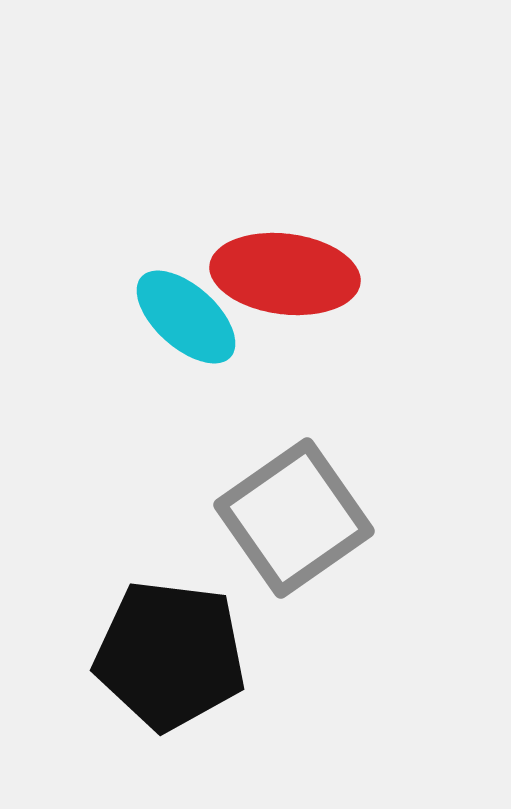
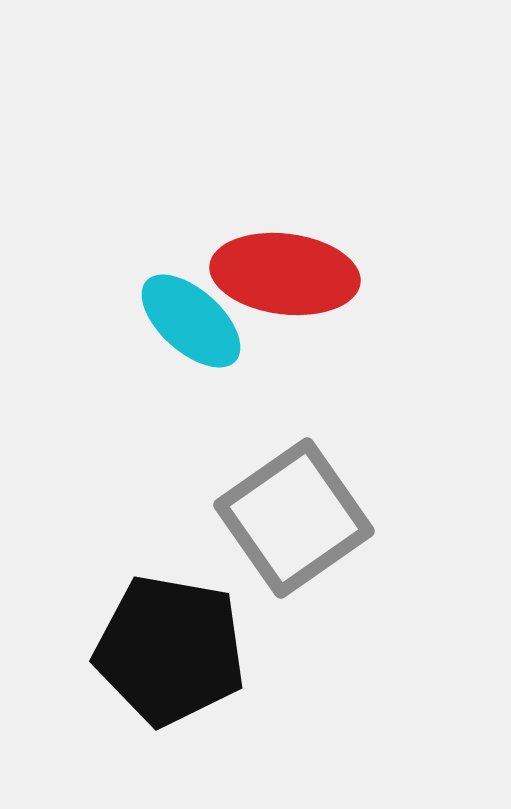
cyan ellipse: moved 5 px right, 4 px down
black pentagon: moved 5 px up; rotated 3 degrees clockwise
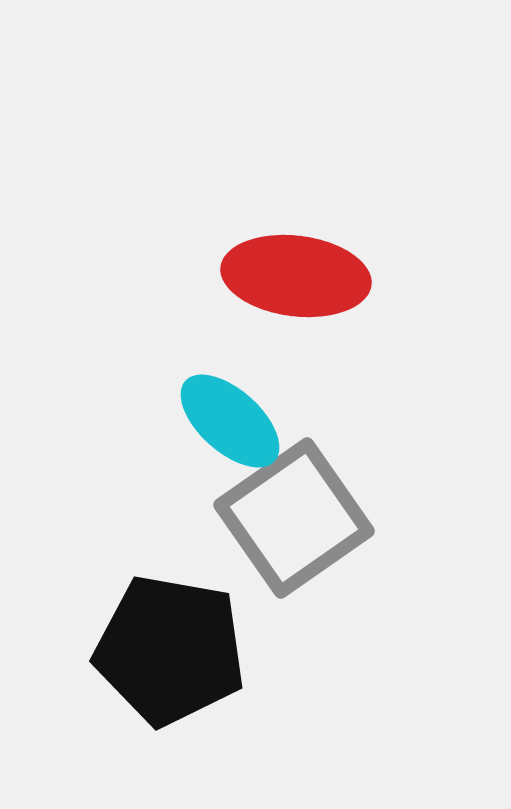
red ellipse: moved 11 px right, 2 px down
cyan ellipse: moved 39 px right, 100 px down
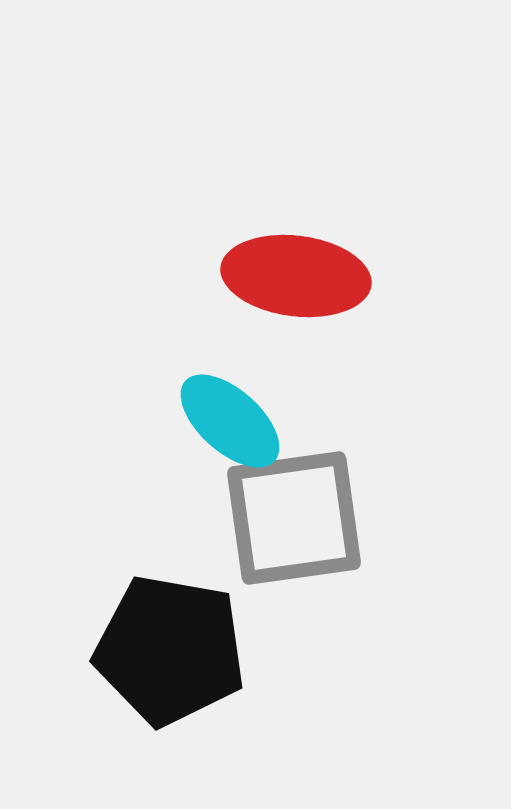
gray square: rotated 27 degrees clockwise
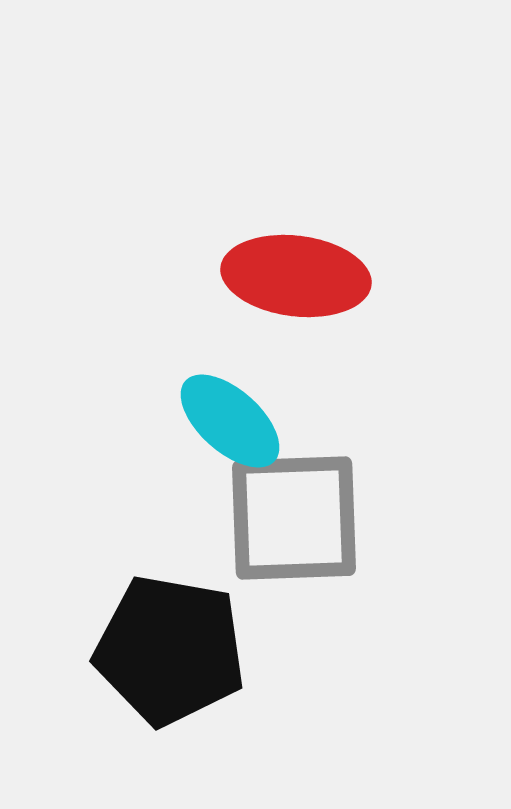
gray square: rotated 6 degrees clockwise
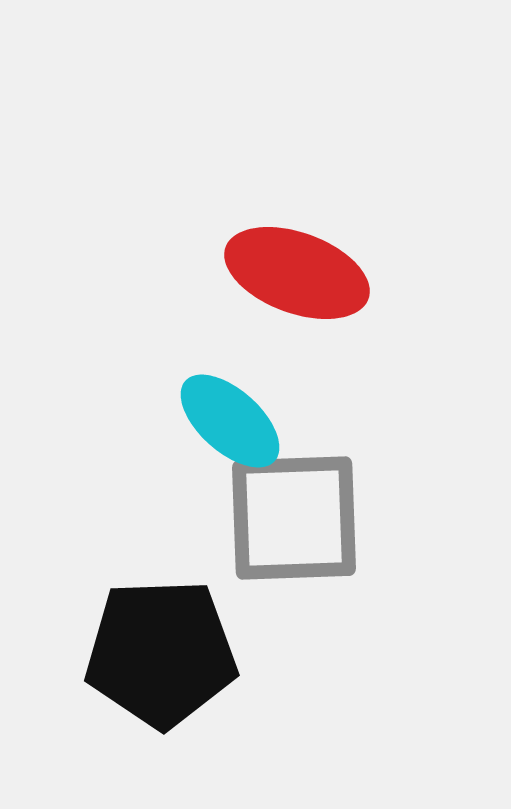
red ellipse: moved 1 px right, 3 px up; rotated 13 degrees clockwise
black pentagon: moved 9 px left, 3 px down; rotated 12 degrees counterclockwise
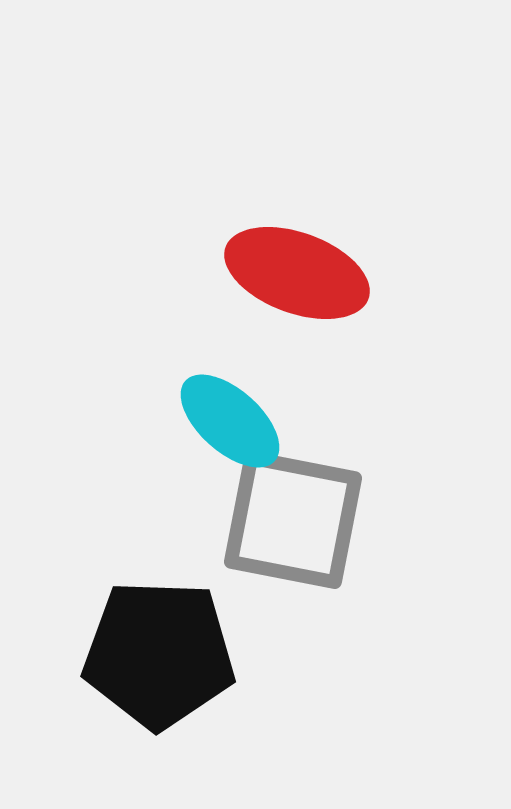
gray square: moved 1 px left, 2 px down; rotated 13 degrees clockwise
black pentagon: moved 2 px left, 1 px down; rotated 4 degrees clockwise
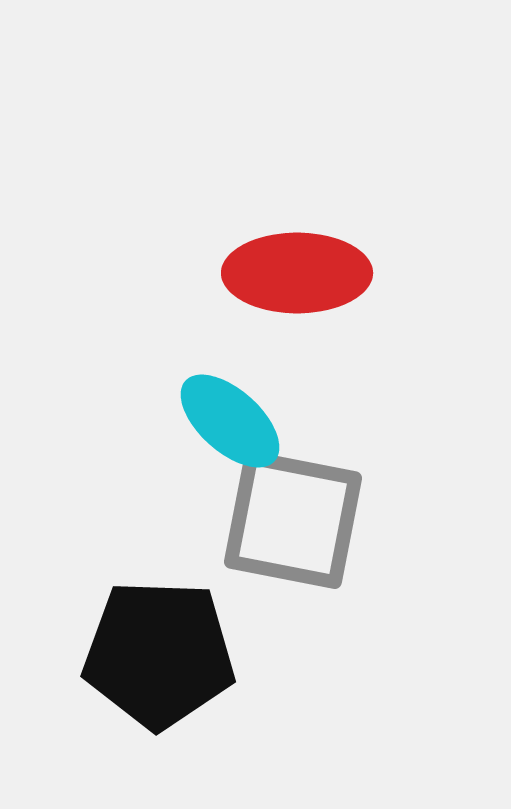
red ellipse: rotated 20 degrees counterclockwise
